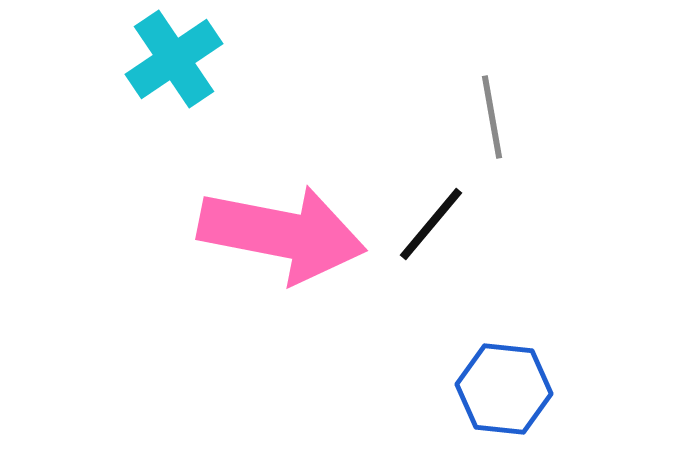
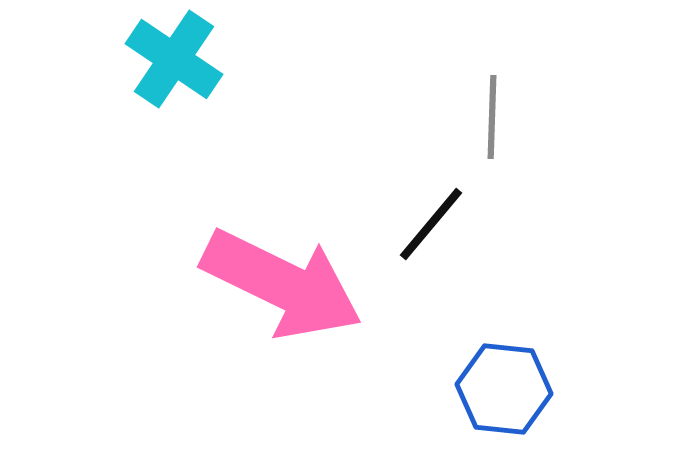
cyan cross: rotated 22 degrees counterclockwise
gray line: rotated 12 degrees clockwise
pink arrow: moved 50 px down; rotated 15 degrees clockwise
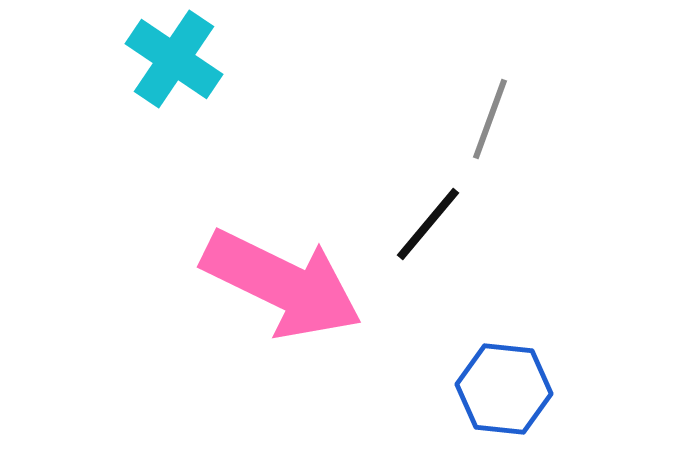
gray line: moved 2 px left, 2 px down; rotated 18 degrees clockwise
black line: moved 3 px left
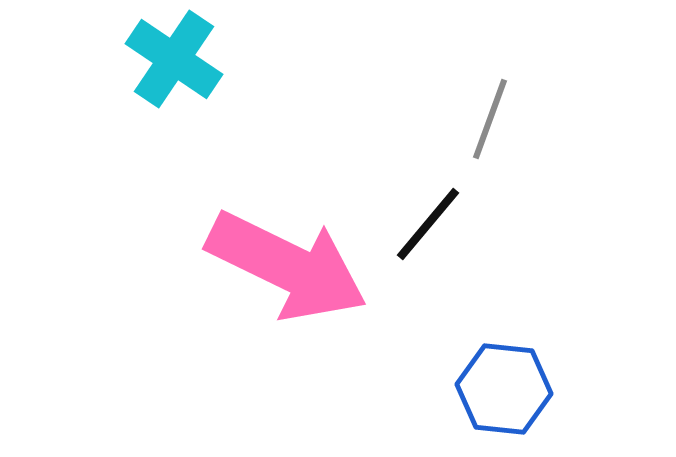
pink arrow: moved 5 px right, 18 px up
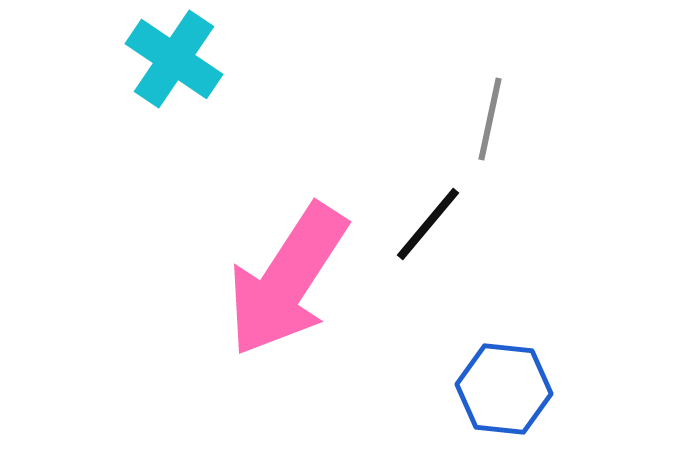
gray line: rotated 8 degrees counterclockwise
pink arrow: moved 14 px down; rotated 97 degrees clockwise
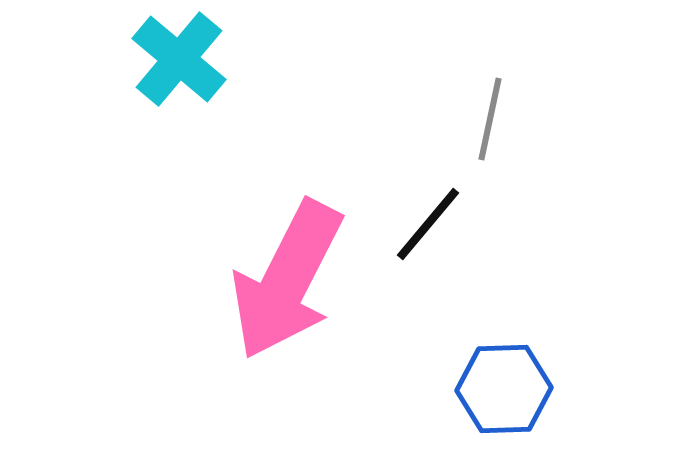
cyan cross: moved 5 px right; rotated 6 degrees clockwise
pink arrow: rotated 6 degrees counterclockwise
blue hexagon: rotated 8 degrees counterclockwise
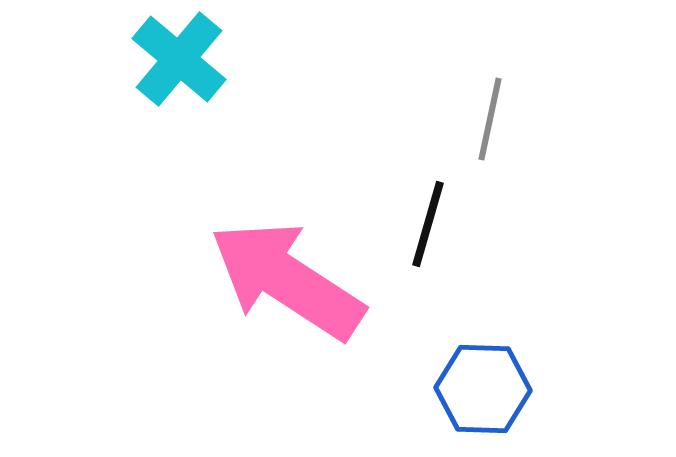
black line: rotated 24 degrees counterclockwise
pink arrow: rotated 96 degrees clockwise
blue hexagon: moved 21 px left; rotated 4 degrees clockwise
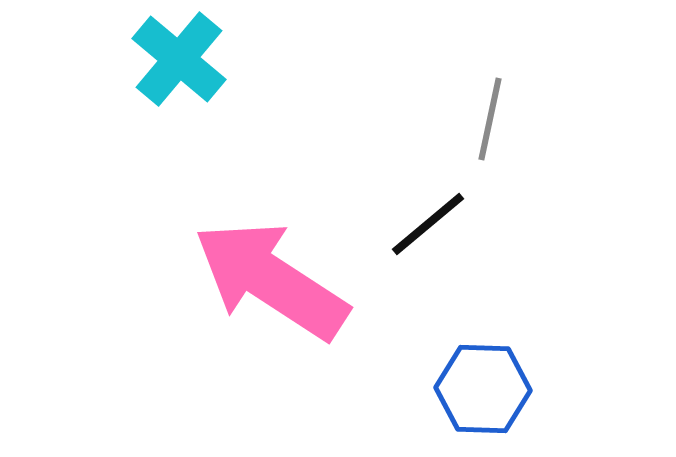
black line: rotated 34 degrees clockwise
pink arrow: moved 16 px left
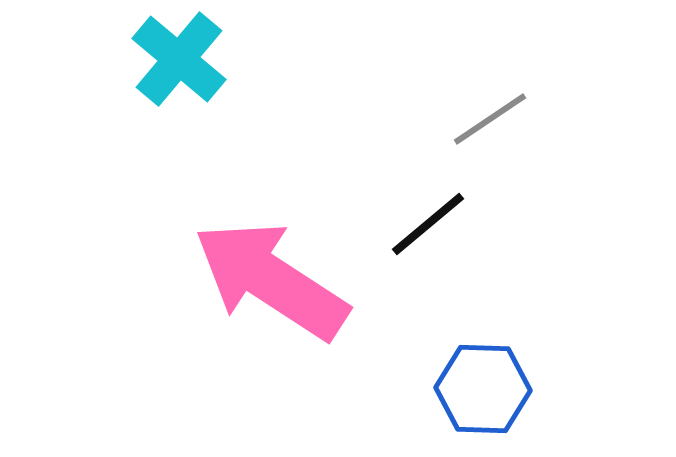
gray line: rotated 44 degrees clockwise
